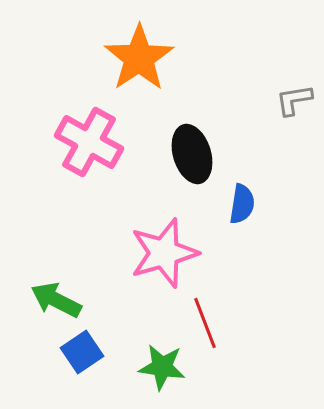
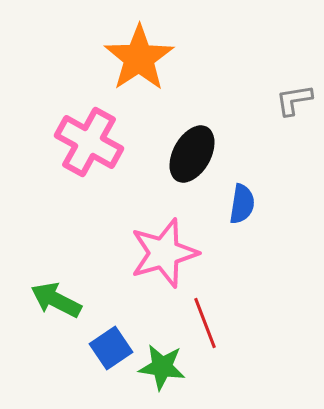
black ellipse: rotated 46 degrees clockwise
blue square: moved 29 px right, 4 px up
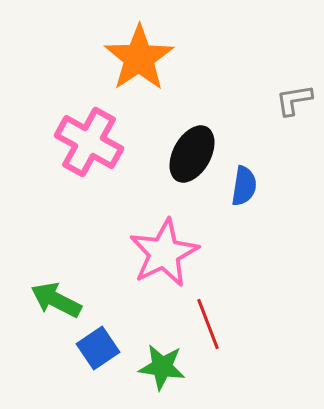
blue semicircle: moved 2 px right, 18 px up
pink star: rotated 10 degrees counterclockwise
red line: moved 3 px right, 1 px down
blue square: moved 13 px left
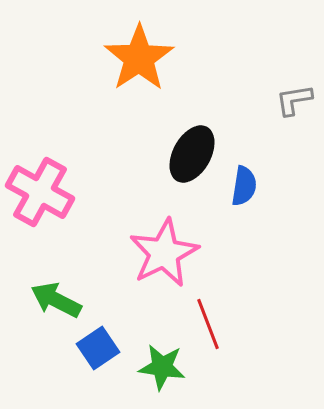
pink cross: moved 49 px left, 50 px down
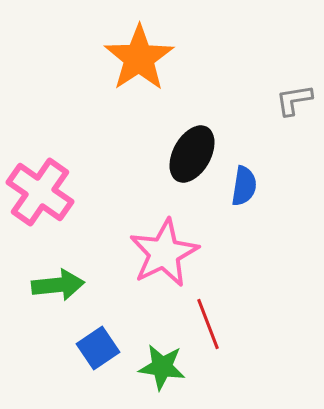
pink cross: rotated 6 degrees clockwise
green arrow: moved 2 px right, 15 px up; rotated 147 degrees clockwise
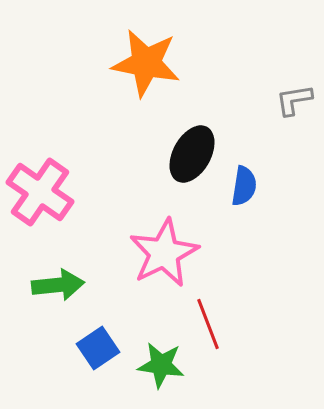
orange star: moved 7 px right, 5 px down; rotated 28 degrees counterclockwise
green star: moved 1 px left, 2 px up
